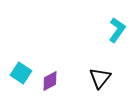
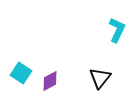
cyan L-shape: rotated 10 degrees counterclockwise
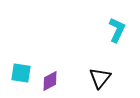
cyan square: rotated 25 degrees counterclockwise
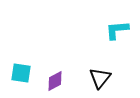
cyan L-shape: rotated 120 degrees counterclockwise
purple diamond: moved 5 px right
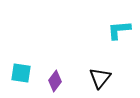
cyan L-shape: moved 2 px right
purple diamond: rotated 25 degrees counterclockwise
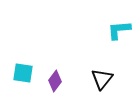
cyan square: moved 2 px right
black triangle: moved 2 px right, 1 px down
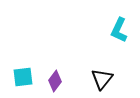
cyan L-shape: rotated 60 degrees counterclockwise
cyan square: moved 4 px down; rotated 15 degrees counterclockwise
